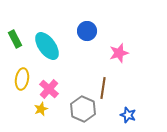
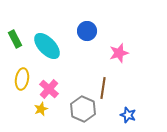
cyan ellipse: rotated 8 degrees counterclockwise
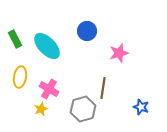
yellow ellipse: moved 2 px left, 2 px up
pink cross: rotated 12 degrees counterclockwise
gray hexagon: rotated 20 degrees clockwise
blue star: moved 13 px right, 8 px up
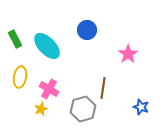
blue circle: moved 1 px up
pink star: moved 9 px right, 1 px down; rotated 18 degrees counterclockwise
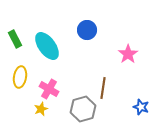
cyan ellipse: rotated 8 degrees clockwise
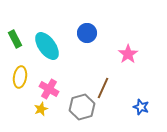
blue circle: moved 3 px down
brown line: rotated 15 degrees clockwise
gray hexagon: moved 1 px left, 2 px up
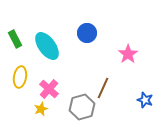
pink cross: rotated 12 degrees clockwise
blue star: moved 4 px right, 7 px up
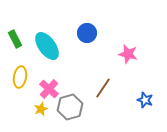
pink star: rotated 24 degrees counterclockwise
brown line: rotated 10 degrees clockwise
gray hexagon: moved 12 px left
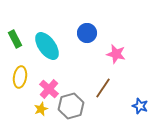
pink star: moved 12 px left
blue star: moved 5 px left, 6 px down
gray hexagon: moved 1 px right, 1 px up
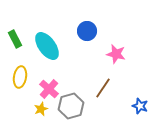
blue circle: moved 2 px up
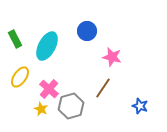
cyan ellipse: rotated 64 degrees clockwise
pink star: moved 4 px left, 3 px down
yellow ellipse: rotated 25 degrees clockwise
yellow star: rotated 24 degrees counterclockwise
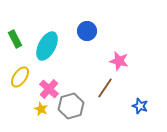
pink star: moved 7 px right, 4 px down
brown line: moved 2 px right
